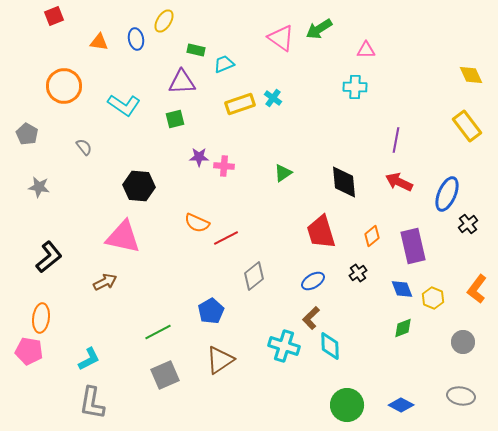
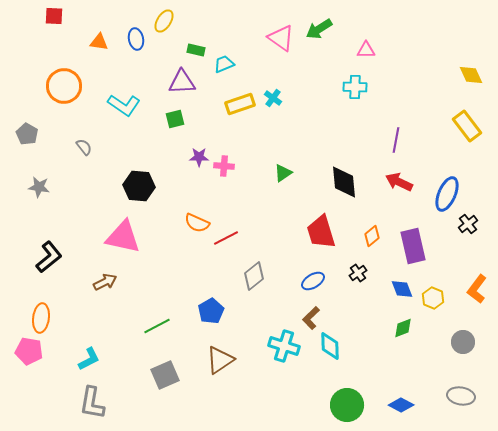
red square at (54, 16): rotated 24 degrees clockwise
green line at (158, 332): moved 1 px left, 6 px up
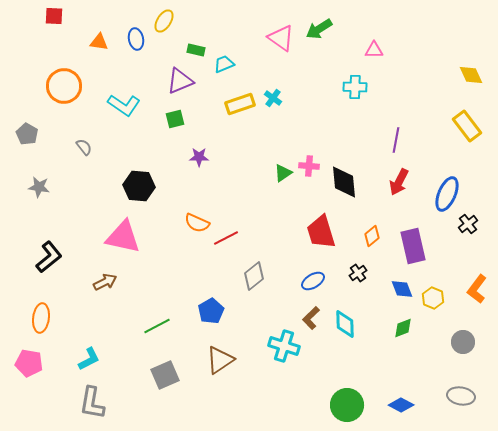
pink triangle at (366, 50): moved 8 px right
purple triangle at (182, 82): moved 2 px left, 1 px up; rotated 20 degrees counterclockwise
pink cross at (224, 166): moved 85 px right
red arrow at (399, 182): rotated 88 degrees counterclockwise
cyan diamond at (330, 346): moved 15 px right, 22 px up
pink pentagon at (29, 351): moved 12 px down
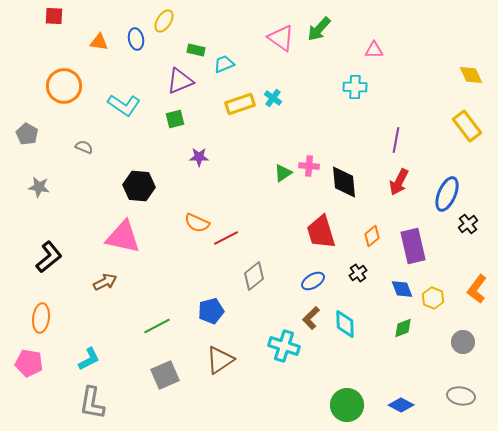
green arrow at (319, 29): rotated 16 degrees counterclockwise
gray semicircle at (84, 147): rotated 30 degrees counterclockwise
blue pentagon at (211, 311): rotated 15 degrees clockwise
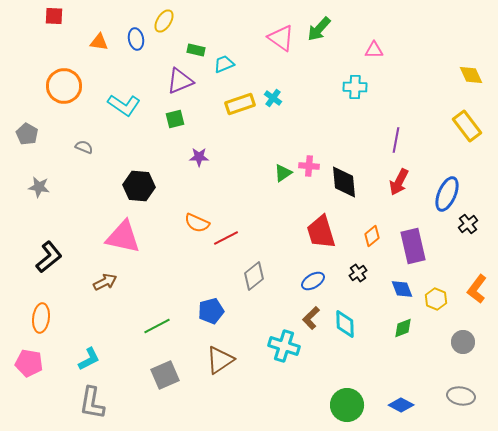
yellow hexagon at (433, 298): moved 3 px right, 1 px down
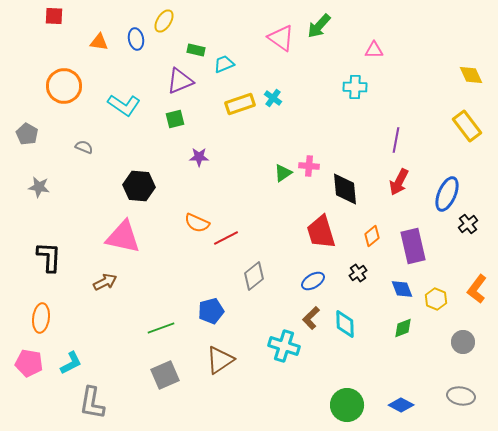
green arrow at (319, 29): moved 3 px up
black diamond at (344, 182): moved 1 px right, 7 px down
black L-shape at (49, 257): rotated 48 degrees counterclockwise
green line at (157, 326): moved 4 px right, 2 px down; rotated 8 degrees clockwise
cyan L-shape at (89, 359): moved 18 px left, 4 px down
